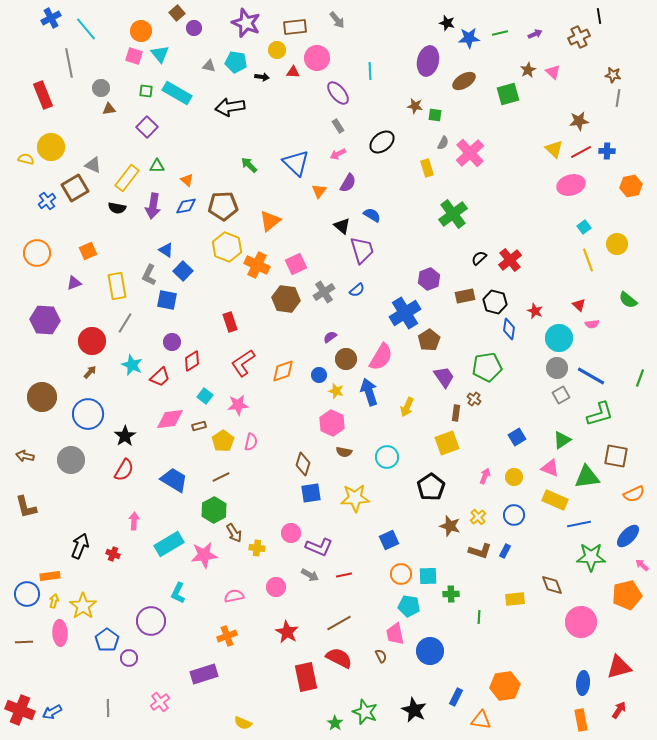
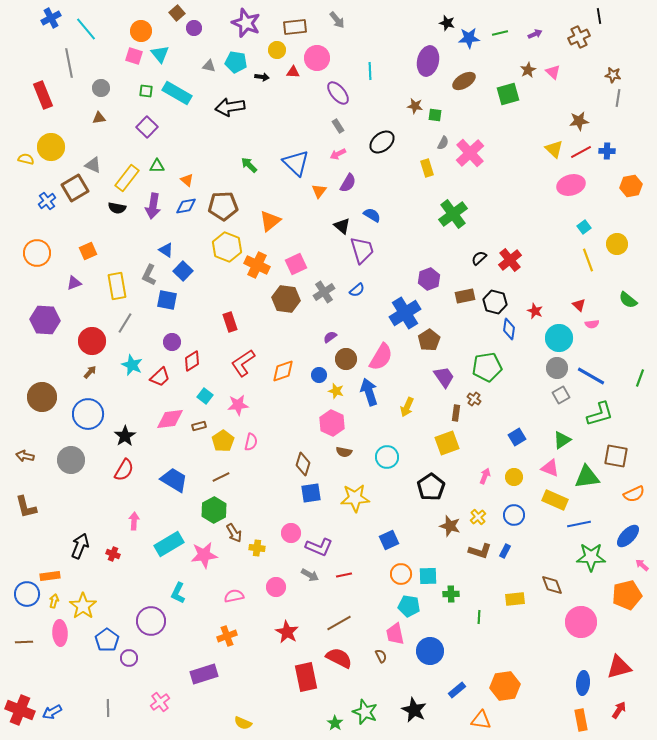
brown triangle at (109, 109): moved 10 px left, 9 px down
blue rectangle at (456, 697): moved 1 px right, 7 px up; rotated 24 degrees clockwise
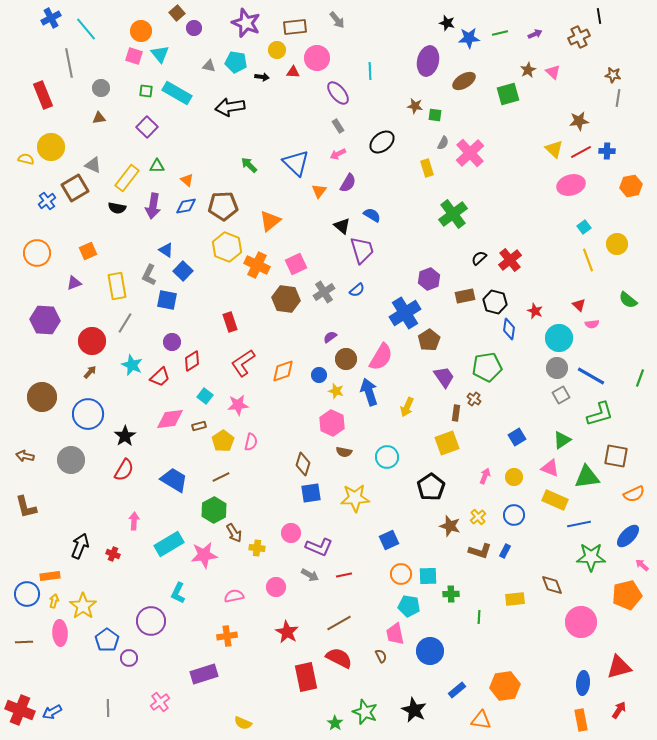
orange cross at (227, 636): rotated 12 degrees clockwise
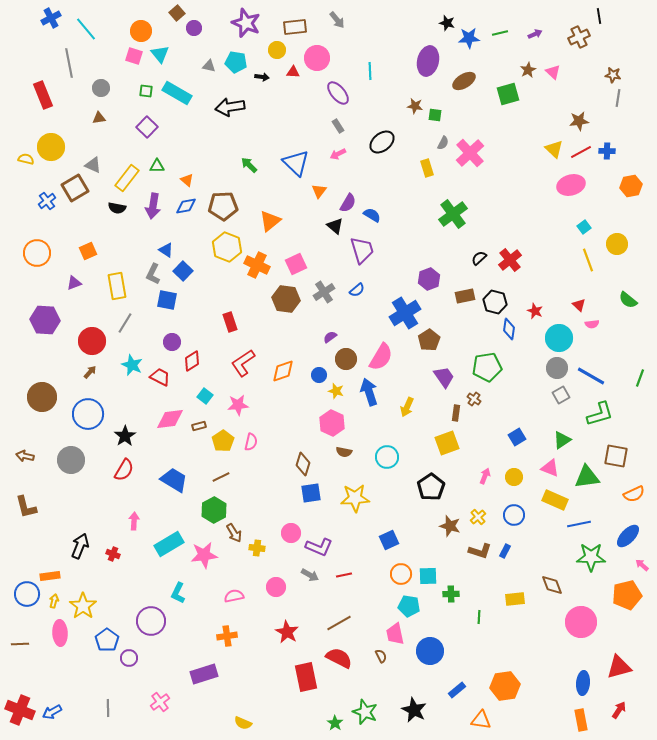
purple semicircle at (348, 183): moved 20 px down
black triangle at (342, 226): moved 7 px left
gray L-shape at (149, 275): moved 4 px right, 1 px up
red trapezoid at (160, 377): rotated 110 degrees counterclockwise
brown line at (24, 642): moved 4 px left, 2 px down
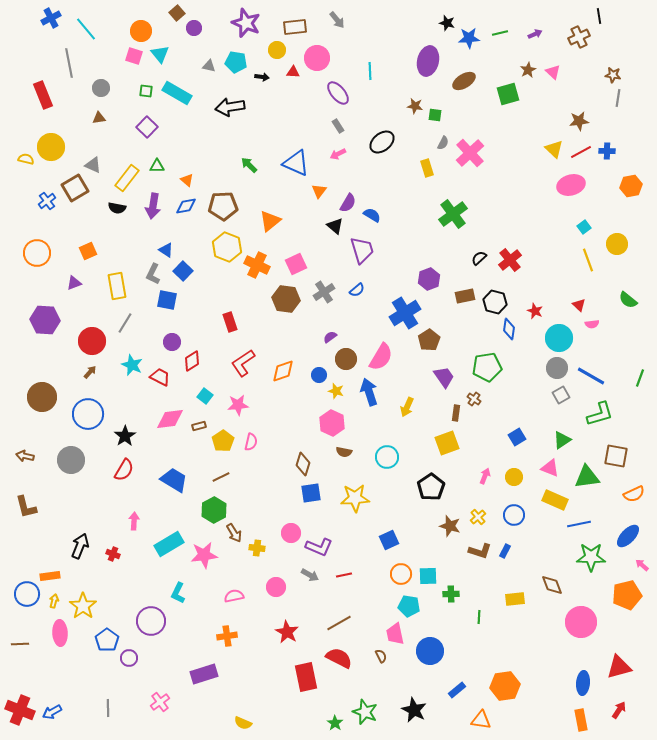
blue triangle at (296, 163): rotated 20 degrees counterclockwise
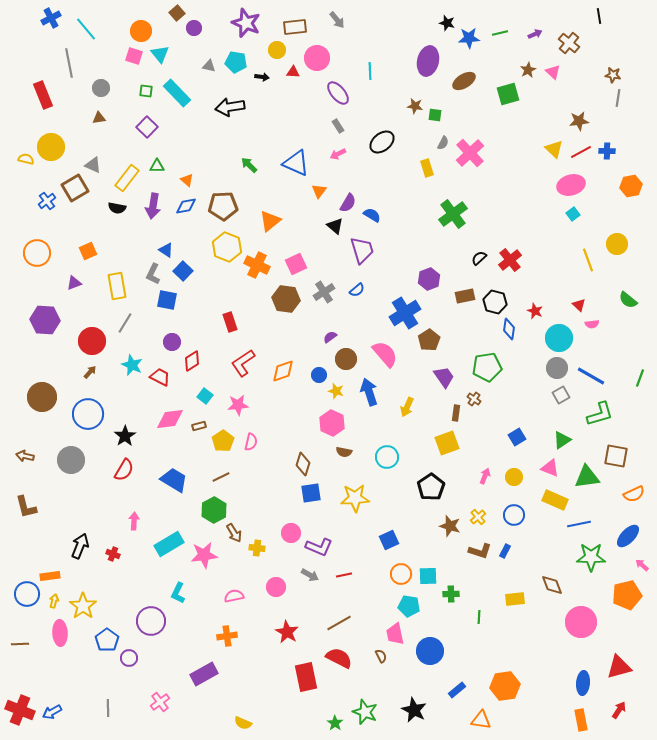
brown cross at (579, 37): moved 10 px left, 6 px down; rotated 25 degrees counterclockwise
cyan rectangle at (177, 93): rotated 16 degrees clockwise
cyan square at (584, 227): moved 11 px left, 13 px up
pink semicircle at (381, 357): moved 4 px right, 3 px up; rotated 72 degrees counterclockwise
purple rectangle at (204, 674): rotated 12 degrees counterclockwise
